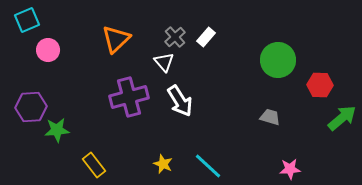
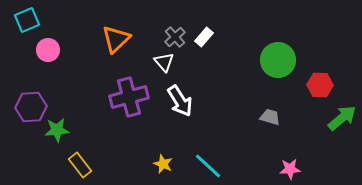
white rectangle: moved 2 px left
yellow rectangle: moved 14 px left
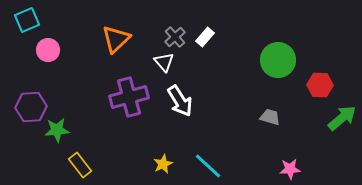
white rectangle: moved 1 px right
yellow star: rotated 24 degrees clockwise
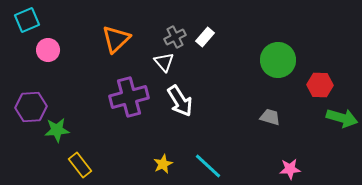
gray cross: rotated 15 degrees clockwise
green arrow: rotated 56 degrees clockwise
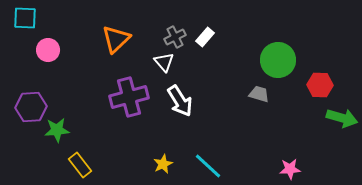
cyan square: moved 2 px left, 2 px up; rotated 25 degrees clockwise
gray trapezoid: moved 11 px left, 23 px up
